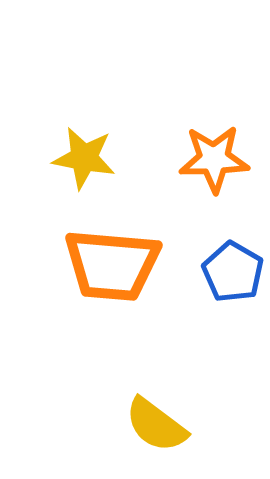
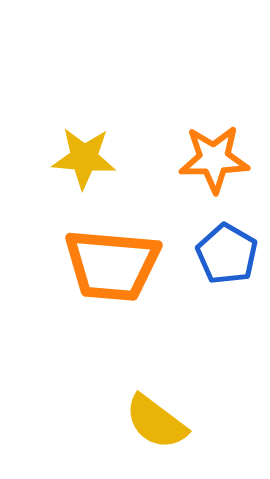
yellow star: rotated 6 degrees counterclockwise
blue pentagon: moved 6 px left, 18 px up
yellow semicircle: moved 3 px up
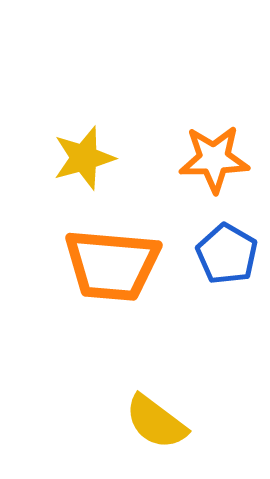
yellow star: rotated 20 degrees counterclockwise
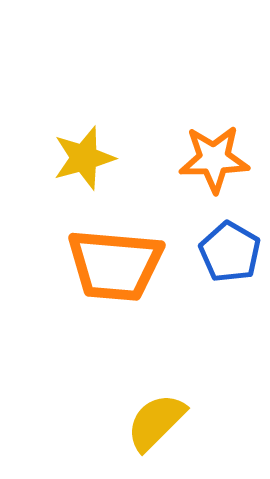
blue pentagon: moved 3 px right, 2 px up
orange trapezoid: moved 3 px right
yellow semicircle: rotated 98 degrees clockwise
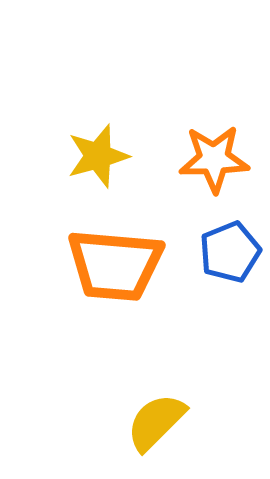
yellow star: moved 14 px right, 2 px up
blue pentagon: rotated 20 degrees clockwise
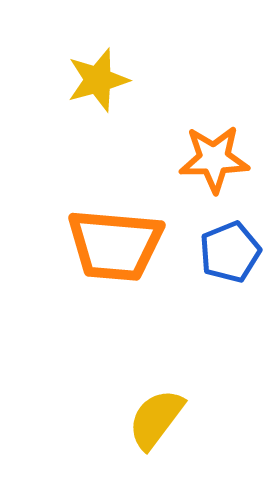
yellow star: moved 76 px up
orange trapezoid: moved 20 px up
yellow semicircle: moved 3 px up; rotated 8 degrees counterclockwise
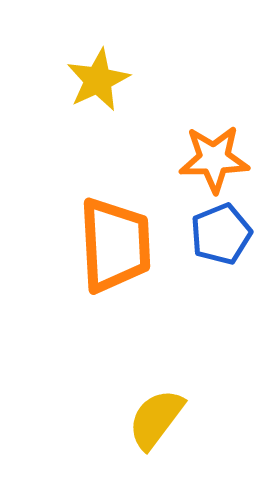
yellow star: rotated 10 degrees counterclockwise
orange trapezoid: rotated 98 degrees counterclockwise
blue pentagon: moved 9 px left, 18 px up
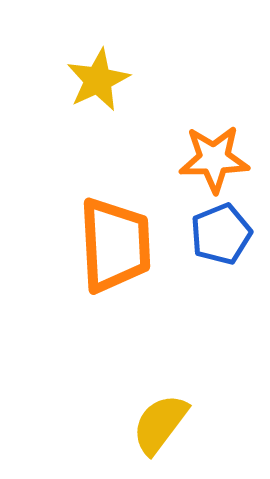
yellow semicircle: moved 4 px right, 5 px down
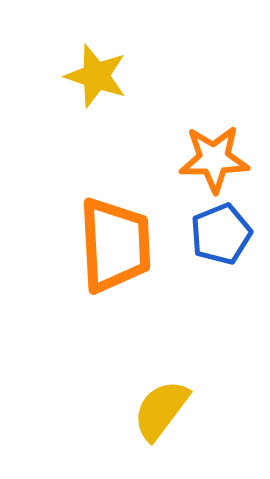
yellow star: moved 2 px left, 4 px up; rotated 28 degrees counterclockwise
yellow semicircle: moved 1 px right, 14 px up
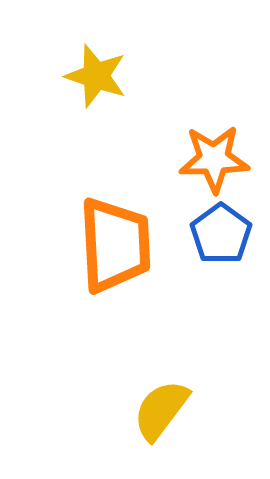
blue pentagon: rotated 14 degrees counterclockwise
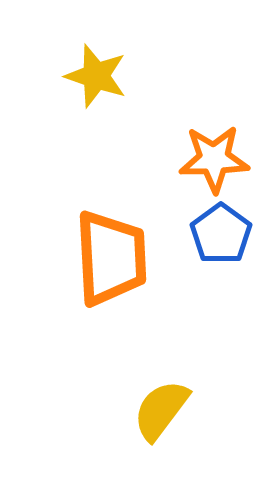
orange trapezoid: moved 4 px left, 13 px down
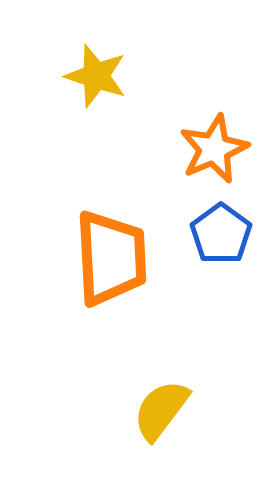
orange star: moved 10 px up; rotated 22 degrees counterclockwise
